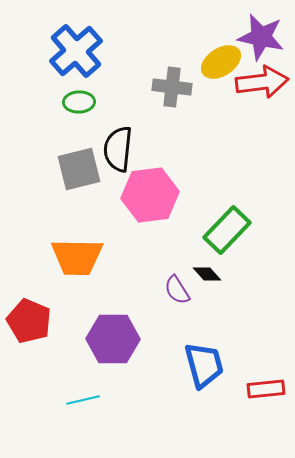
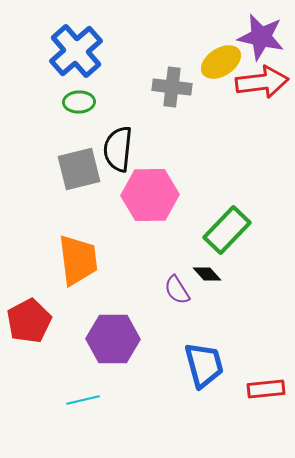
pink hexagon: rotated 6 degrees clockwise
orange trapezoid: moved 1 px right, 3 px down; rotated 98 degrees counterclockwise
red pentagon: rotated 21 degrees clockwise
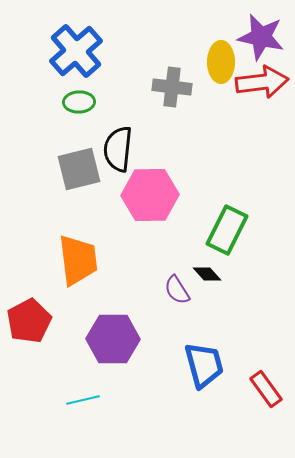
yellow ellipse: rotated 57 degrees counterclockwise
green rectangle: rotated 18 degrees counterclockwise
red rectangle: rotated 60 degrees clockwise
